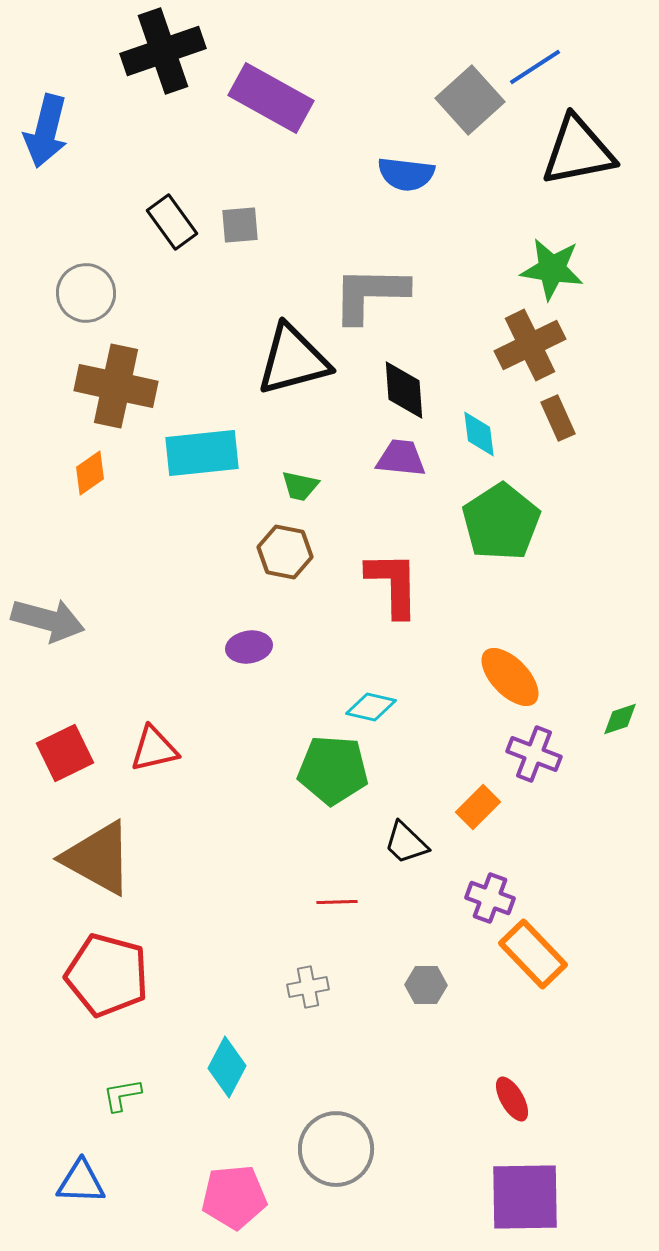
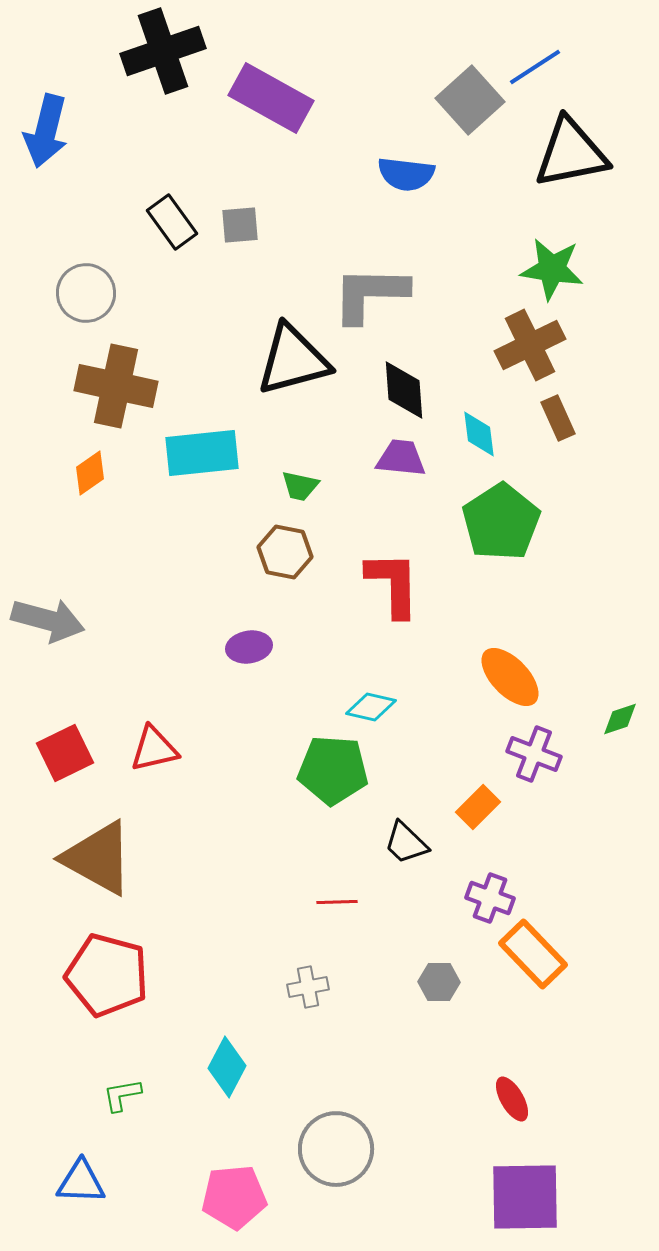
black triangle at (578, 151): moved 7 px left, 2 px down
gray hexagon at (426, 985): moved 13 px right, 3 px up
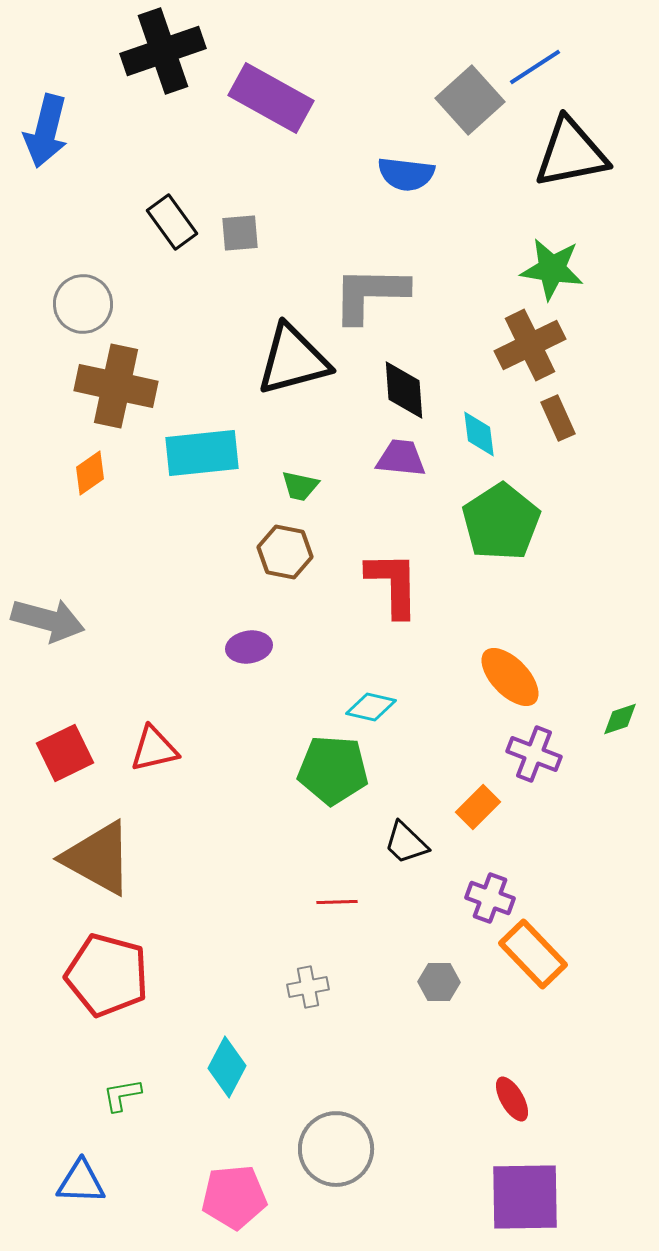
gray square at (240, 225): moved 8 px down
gray circle at (86, 293): moved 3 px left, 11 px down
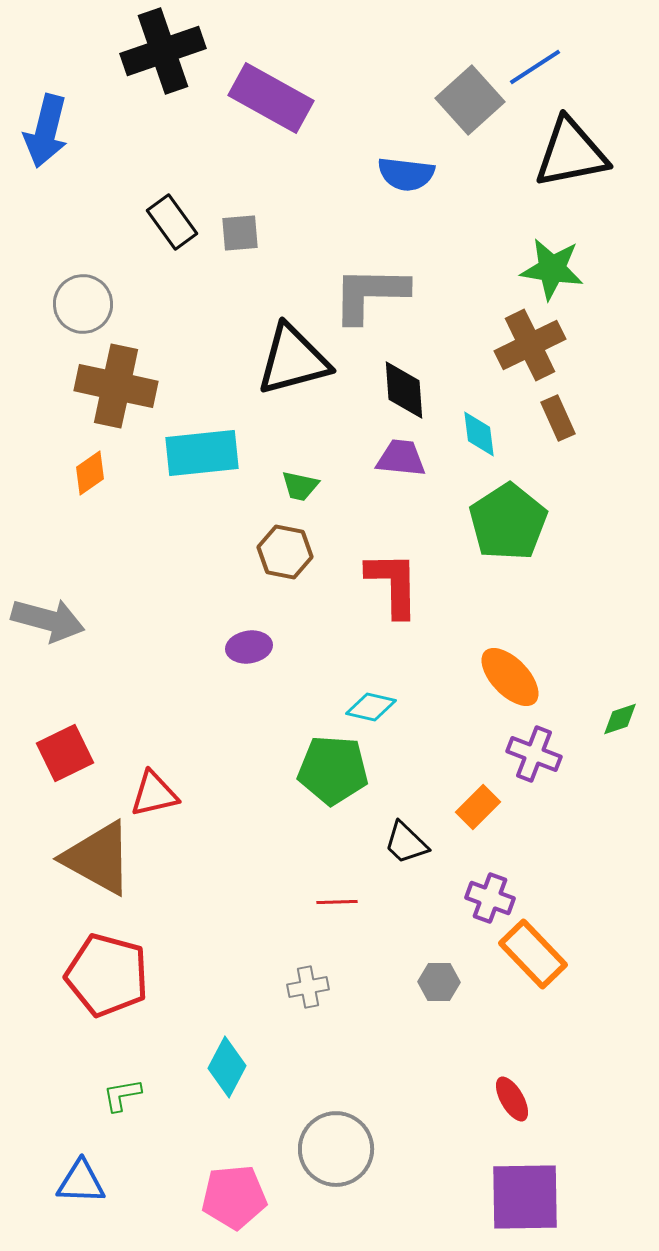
green pentagon at (501, 522): moved 7 px right
red triangle at (154, 749): moved 45 px down
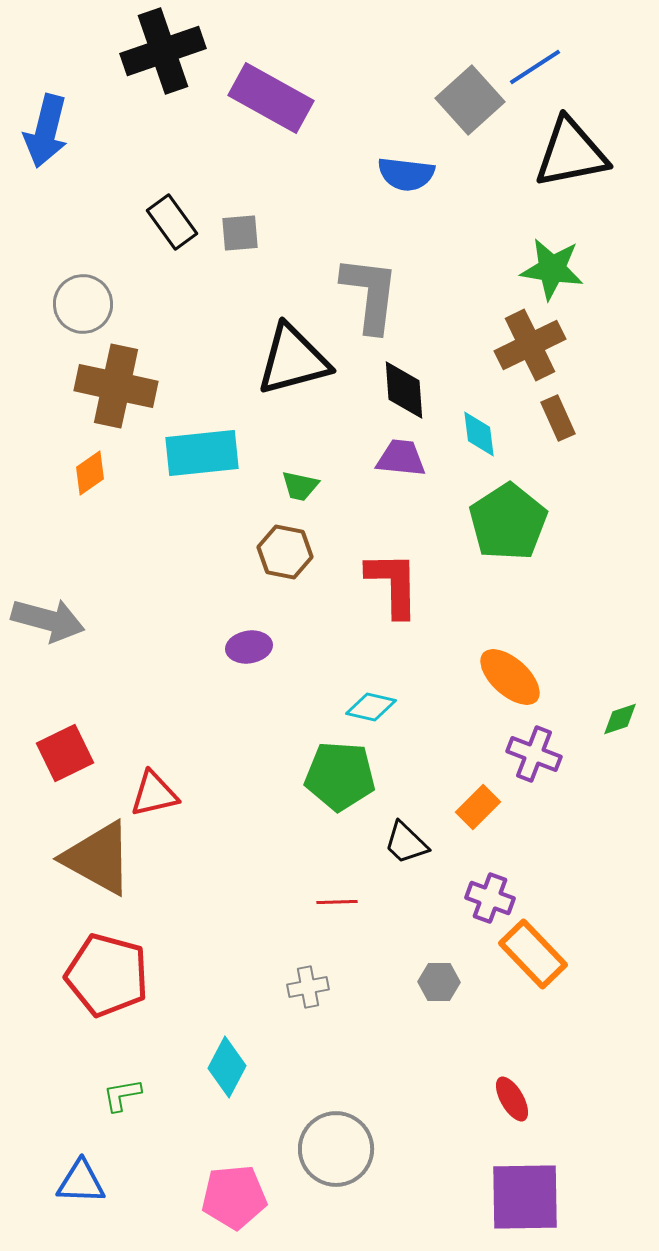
gray L-shape at (370, 294): rotated 96 degrees clockwise
orange ellipse at (510, 677): rotated 4 degrees counterclockwise
green pentagon at (333, 770): moved 7 px right, 6 px down
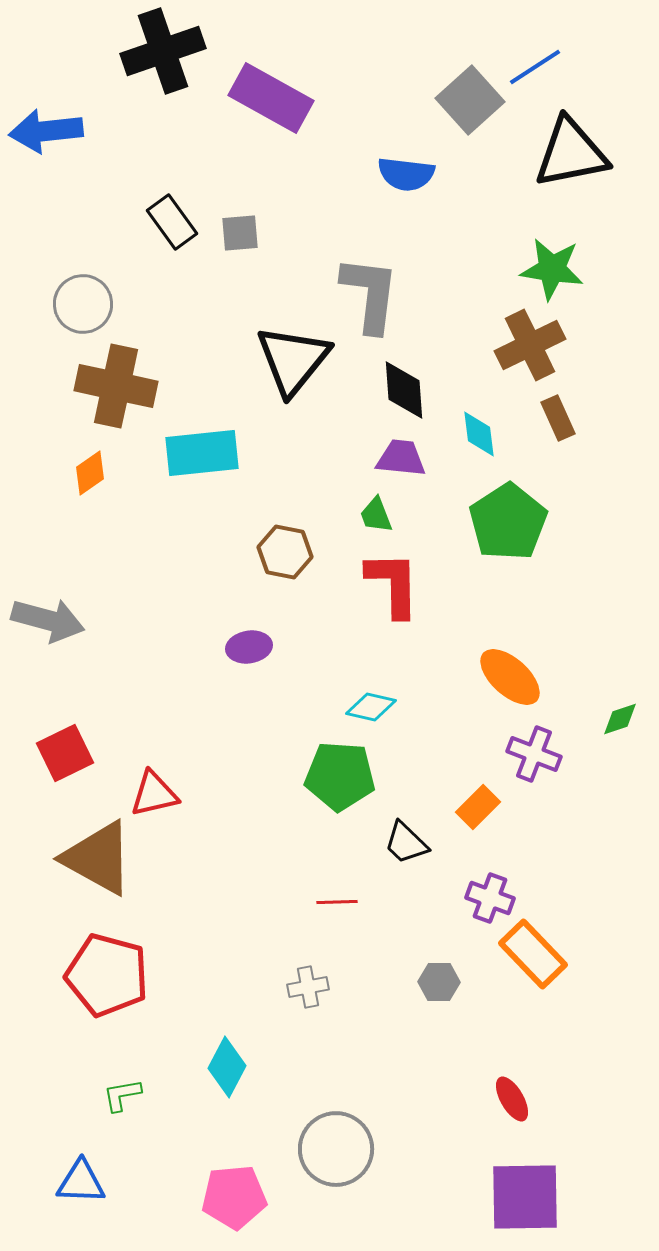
blue arrow at (46, 131): rotated 70 degrees clockwise
black triangle at (293, 360): rotated 36 degrees counterclockwise
green trapezoid at (300, 486): moved 76 px right, 29 px down; rotated 57 degrees clockwise
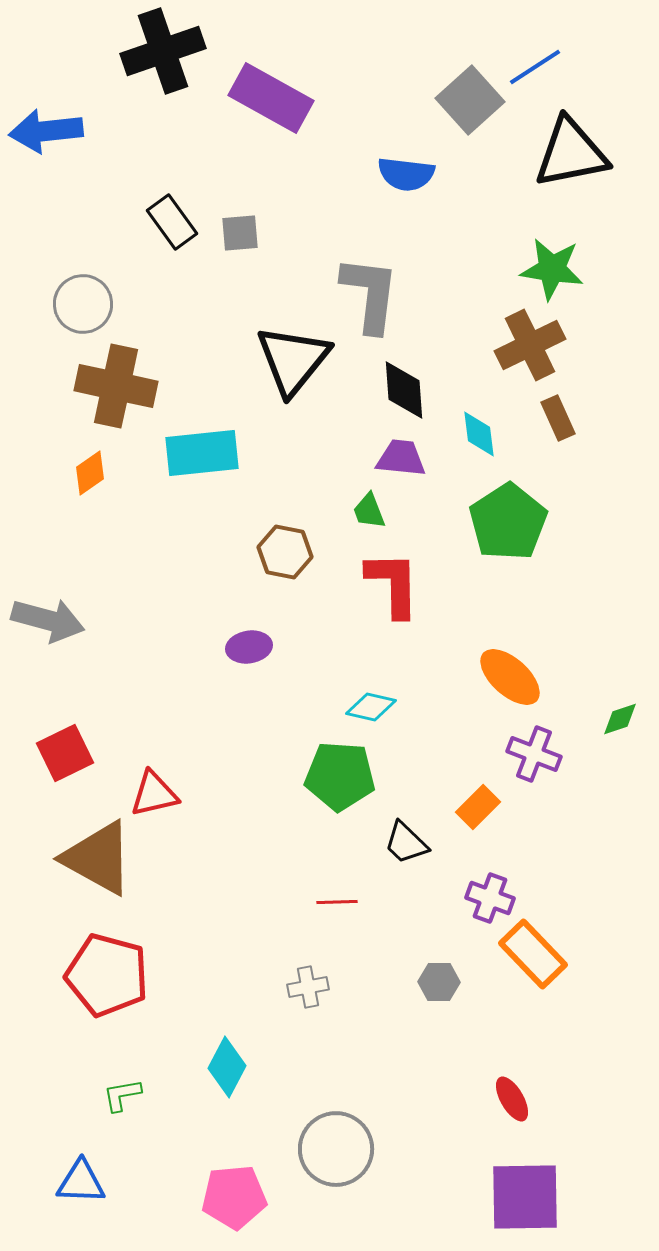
green trapezoid at (376, 515): moved 7 px left, 4 px up
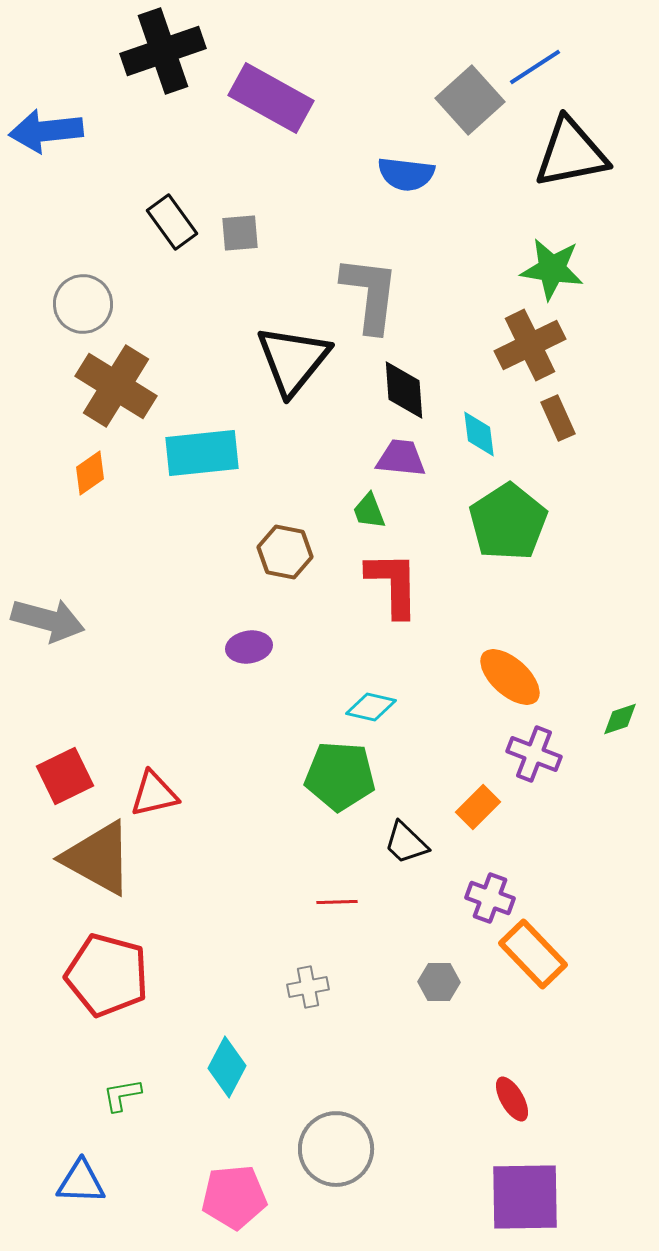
brown cross at (116, 386): rotated 20 degrees clockwise
red square at (65, 753): moved 23 px down
